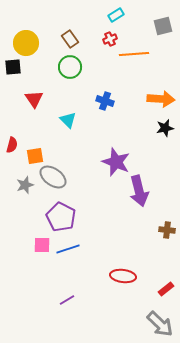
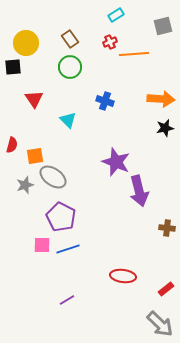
red cross: moved 3 px down
brown cross: moved 2 px up
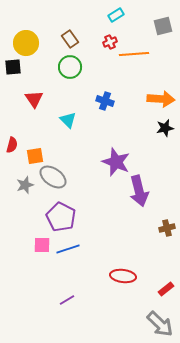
brown cross: rotated 21 degrees counterclockwise
